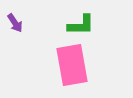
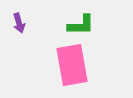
purple arrow: moved 4 px right; rotated 18 degrees clockwise
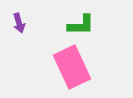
pink rectangle: moved 2 px down; rotated 15 degrees counterclockwise
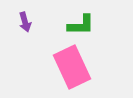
purple arrow: moved 6 px right, 1 px up
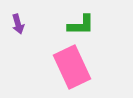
purple arrow: moved 7 px left, 2 px down
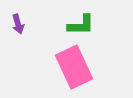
pink rectangle: moved 2 px right
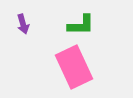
purple arrow: moved 5 px right
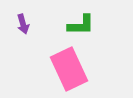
pink rectangle: moved 5 px left, 2 px down
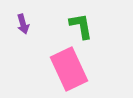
green L-shape: moved 1 px down; rotated 100 degrees counterclockwise
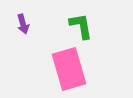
pink rectangle: rotated 9 degrees clockwise
